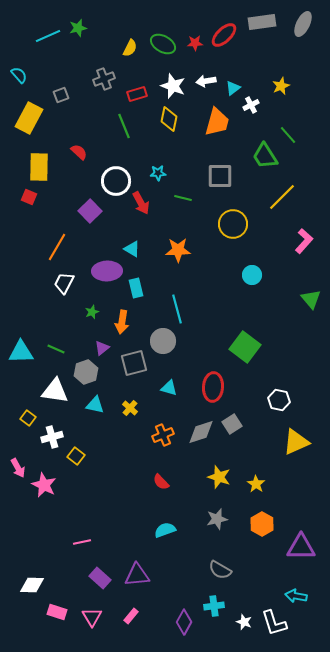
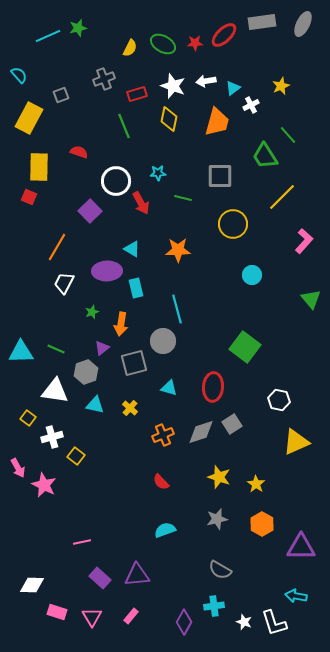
red semicircle at (79, 152): rotated 24 degrees counterclockwise
orange arrow at (122, 322): moved 1 px left, 2 px down
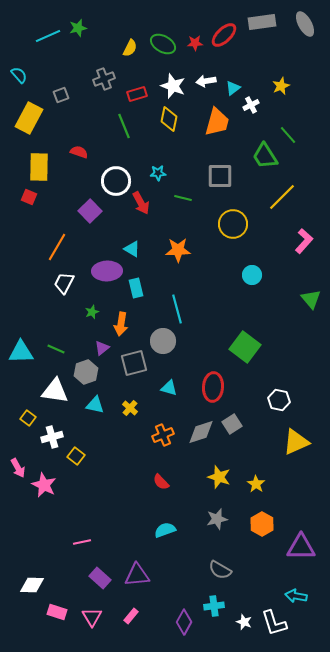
gray ellipse at (303, 24): moved 2 px right; rotated 55 degrees counterclockwise
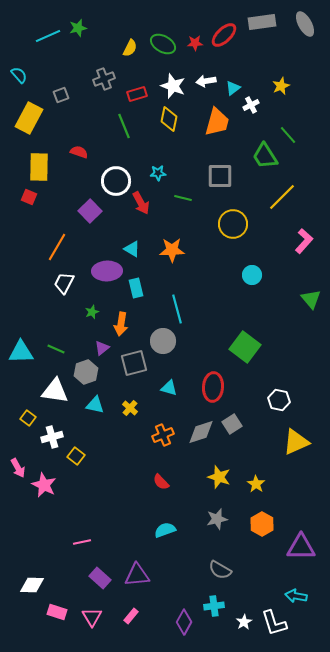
orange star at (178, 250): moved 6 px left
white star at (244, 622): rotated 21 degrees clockwise
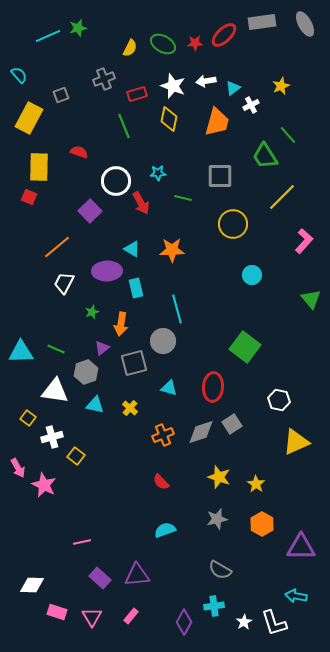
orange line at (57, 247): rotated 20 degrees clockwise
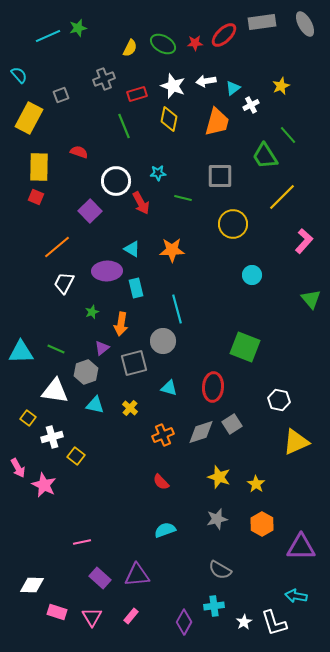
red square at (29, 197): moved 7 px right
green square at (245, 347): rotated 16 degrees counterclockwise
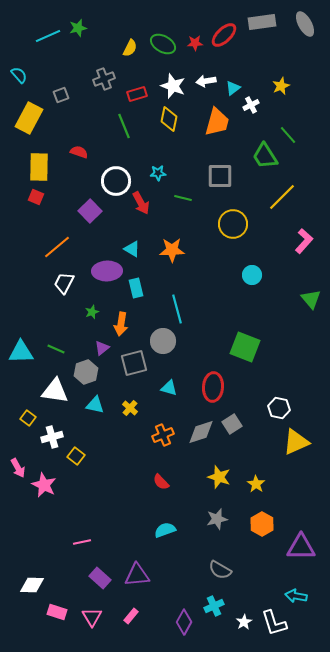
white hexagon at (279, 400): moved 8 px down
cyan cross at (214, 606): rotated 18 degrees counterclockwise
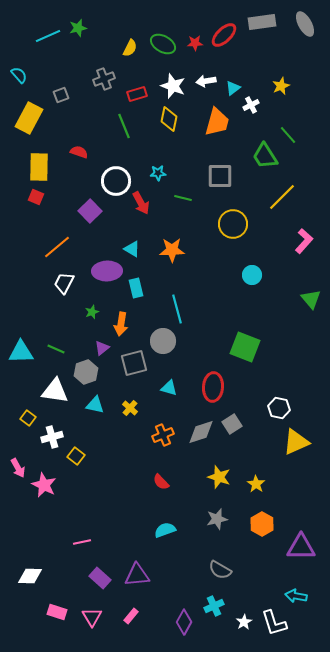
white diamond at (32, 585): moved 2 px left, 9 px up
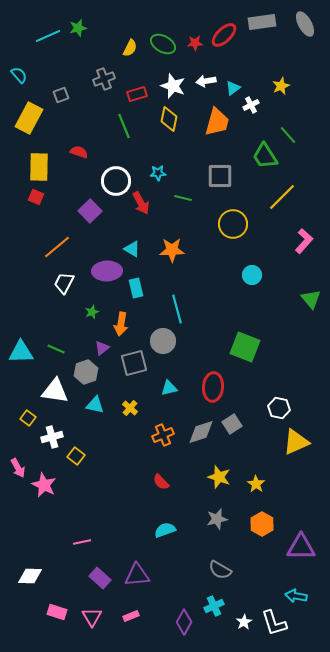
cyan triangle at (169, 388): rotated 30 degrees counterclockwise
pink rectangle at (131, 616): rotated 28 degrees clockwise
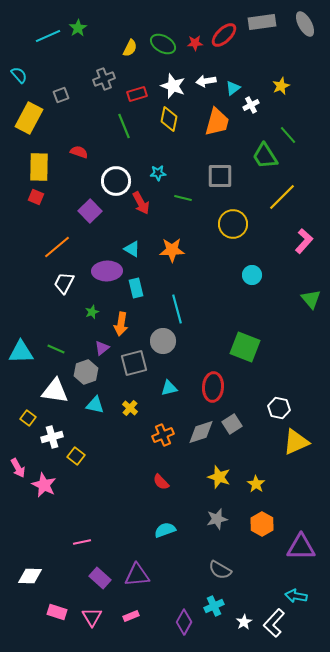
green star at (78, 28): rotated 18 degrees counterclockwise
white L-shape at (274, 623): rotated 60 degrees clockwise
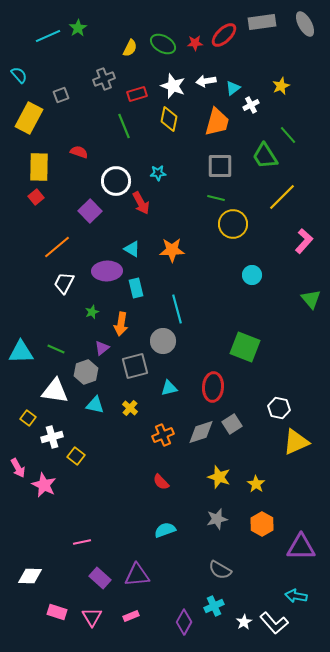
gray square at (220, 176): moved 10 px up
red square at (36, 197): rotated 28 degrees clockwise
green line at (183, 198): moved 33 px right
gray square at (134, 363): moved 1 px right, 3 px down
white L-shape at (274, 623): rotated 84 degrees counterclockwise
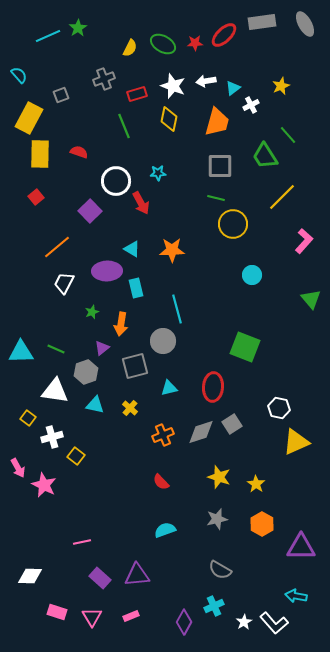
yellow rectangle at (39, 167): moved 1 px right, 13 px up
